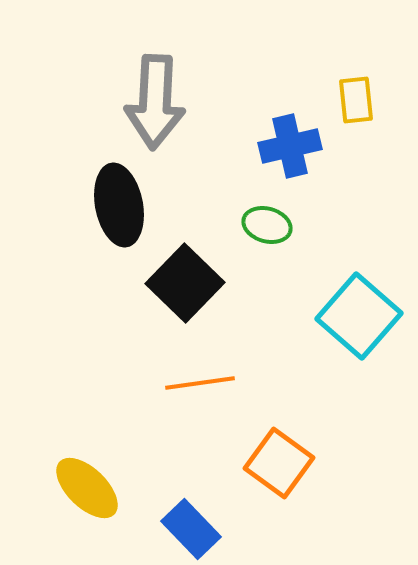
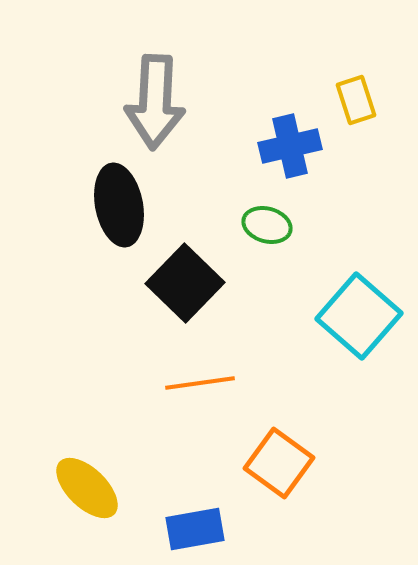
yellow rectangle: rotated 12 degrees counterclockwise
blue rectangle: moved 4 px right; rotated 56 degrees counterclockwise
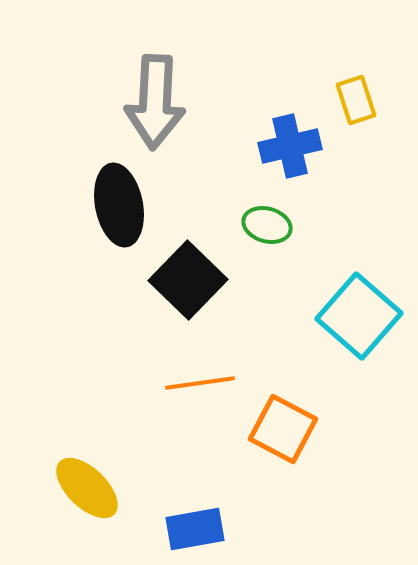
black square: moved 3 px right, 3 px up
orange square: moved 4 px right, 34 px up; rotated 8 degrees counterclockwise
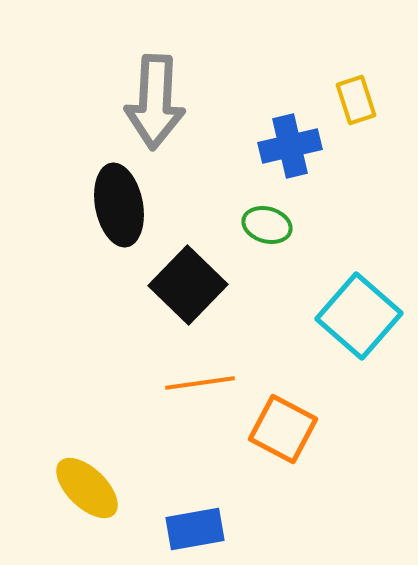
black square: moved 5 px down
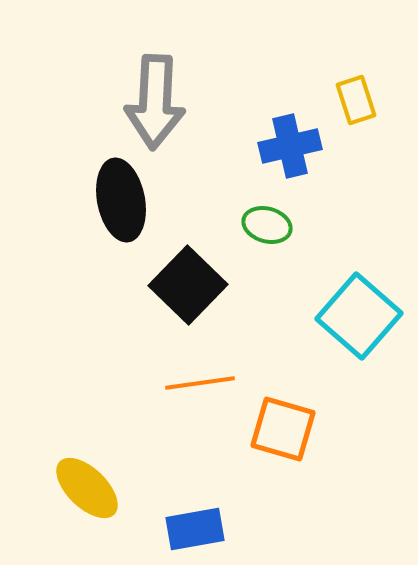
black ellipse: moved 2 px right, 5 px up
orange square: rotated 12 degrees counterclockwise
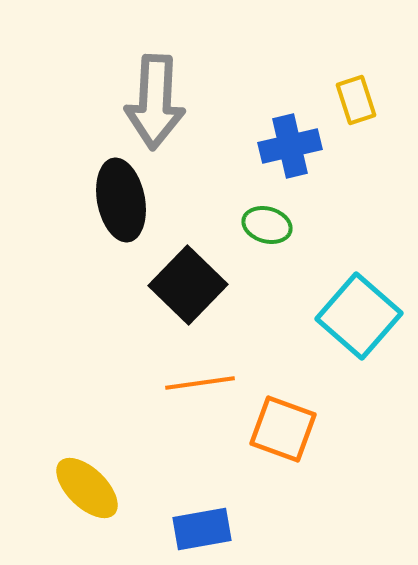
orange square: rotated 4 degrees clockwise
blue rectangle: moved 7 px right
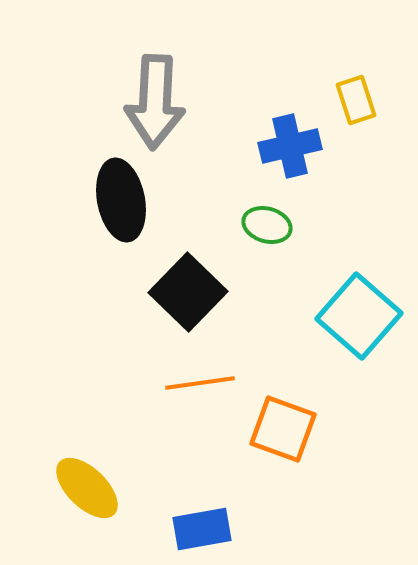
black square: moved 7 px down
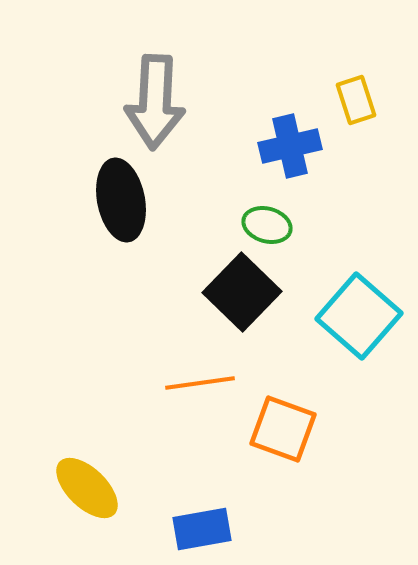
black square: moved 54 px right
